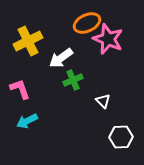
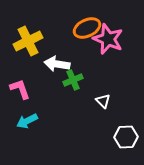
orange ellipse: moved 5 px down
white arrow: moved 4 px left, 6 px down; rotated 45 degrees clockwise
white hexagon: moved 5 px right
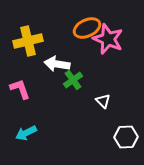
yellow cross: rotated 12 degrees clockwise
green cross: rotated 12 degrees counterclockwise
cyan arrow: moved 1 px left, 12 px down
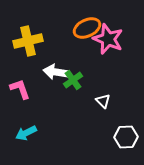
white arrow: moved 1 px left, 8 px down
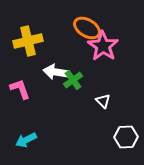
orange ellipse: rotated 56 degrees clockwise
pink star: moved 5 px left, 7 px down; rotated 12 degrees clockwise
cyan arrow: moved 7 px down
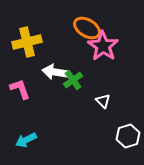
yellow cross: moved 1 px left, 1 px down
white arrow: moved 1 px left
white hexagon: moved 2 px right, 1 px up; rotated 15 degrees counterclockwise
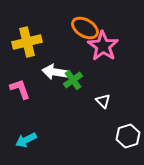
orange ellipse: moved 2 px left
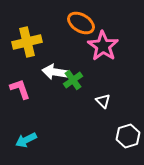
orange ellipse: moved 4 px left, 5 px up
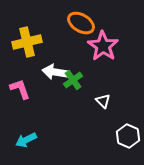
white hexagon: rotated 20 degrees counterclockwise
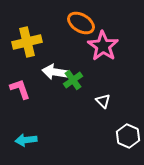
cyan arrow: rotated 20 degrees clockwise
